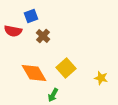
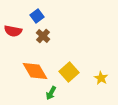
blue square: moved 6 px right; rotated 16 degrees counterclockwise
yellow square: moved 3 px right, 4 px down
orange diamond: moved 1 px right, 2 px up
yellow star: rotated 16 degrees clockwise
green arrow: moved 2 px left, 2 px up
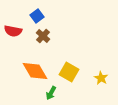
yellow square: rotated 18 degrees counterclockwise
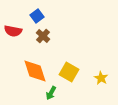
orange diamond: rotated 12 degrees clockwise
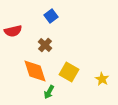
blue square: moved 14 px right
red semicircle: rotated 24 degrees counterclockwise
brown cross: moved 2 px right, 9 px down
yellow star: moved 1 px right, 1 px down
green arrow: moved 2 px left, 1 px up
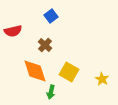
green arrow: moved 2 px right; rotated 16 degrees counterclockwise
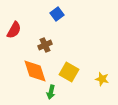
blue square: moved 6 px right, 2 px up
red semicircle: moved 1 px right, 1 px up; rotated 48 degrees counterclockwise
brown cross: rotated 24 degrees clockwise
yellow star: rotated 16 degrees counterclockwise
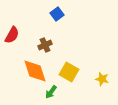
red semicircle: moved 2 px left, 5 px down
green arrow: rotated 24 degrees clockwise
